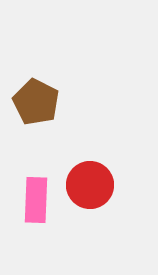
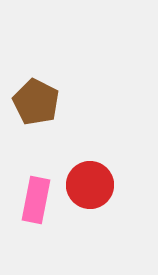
pink rectangle: rotated 9 degrees clockwise
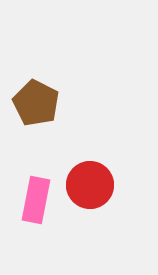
brown pentagon: moved 1 px down
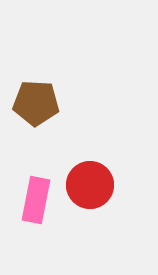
brown pentagon: rotated 24 degrees counterclockwise
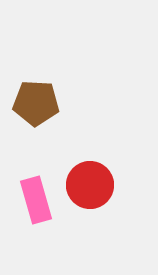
pink rectangle: rotated 27 degrees counterclockwise
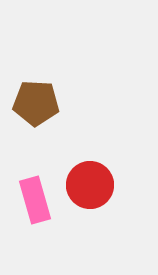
pink rectangle: moved 1 px left
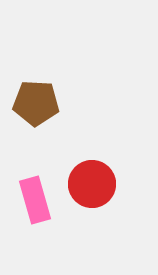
red circle: moved 2 px right, 1 px up
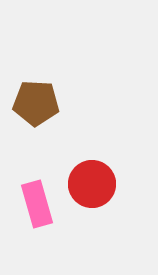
pink rectangle: moved 2 px right, 4 px down
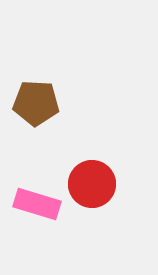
pink rectangle: rotated 57 degrees counterclockwise
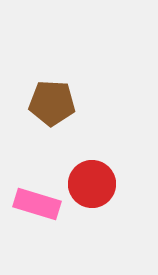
brown pentagon: moved 16 px right
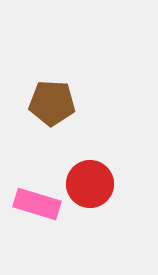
red circle: moved 2 px left
